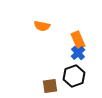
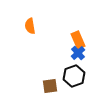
orange semicircle: moved 12 px left; rotated 70 degrees clockwise
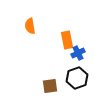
orange rectangle: moved 11 px left; rotated 12 degrees clockwise
blue cross: rotated 16 degrees clockwise
black hexagon: moved 3 px right, 2 px down
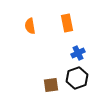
orange rectangle: moved 17 px up
brown square: moved 1 px right, 1 px up
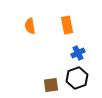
orange rectangle: moved 2 px down
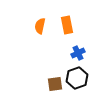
orange semicircle: moved 10 px right; rotated 21 degrees clockwise
brown square: moved 4 px right, 1 px up
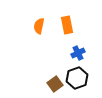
orange semicircle: moved 1 px left
brown square: rotated 28 degrees counterclockwise
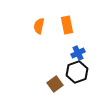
black hexagon: moved 6 px up
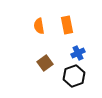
orange semicircle: rotated 21 degrees counterclockwise
black hexagon: moved 3 px left, 4 px down
brown square: moved 10 px left, 21 px up
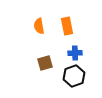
orange rectangle: moved 1 px down
blue cross: moved 3 px left; rotated 24 degrees clockwise
brown square: rotated 21 degrees clockwise
